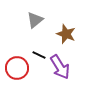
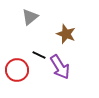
gray triangle: moved 5 px left, 3 px up
red circle: moved 2 px down
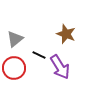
gray triangle: moved 15 px left, 22 px down
red circle: moved 3 px left, 2 px up
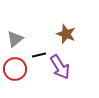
black line: rotated 40 degrees counterclockwise
red circle: moved 1 px right, 1 px down
